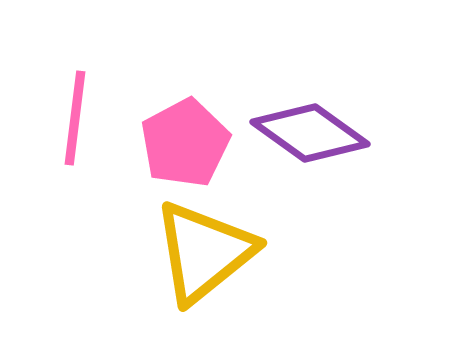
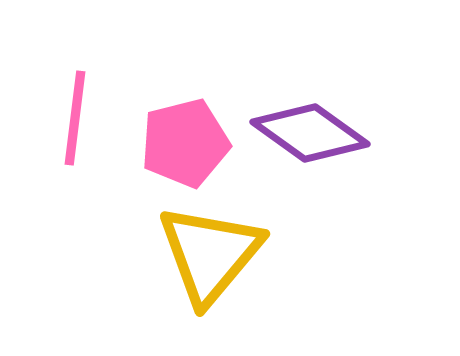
pink pentagon: rotated 14 degrees clockwise
yellow triangle: moved 6 px right, 2 px down; rotated 11 degrees counterclockwise
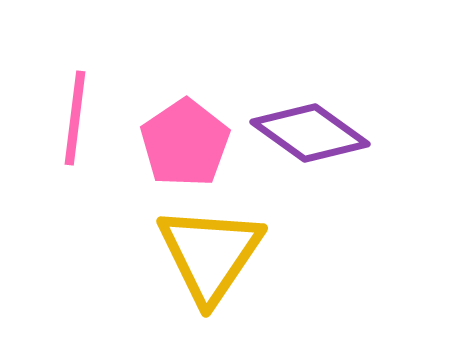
pink pentagon: rotated 20 degrees counterclockwise
yellow triangle: rotated 6 degrees counterclockwise
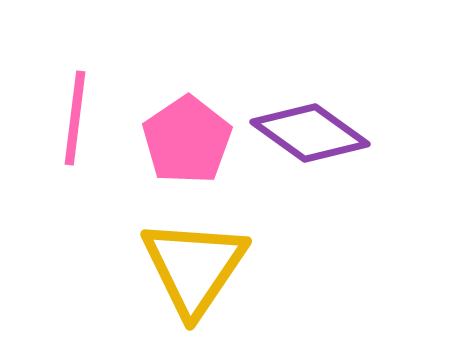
pink pentagon: moved 2 px right, 3 px up
yellow triangle: moved 16 px left, 13 px down
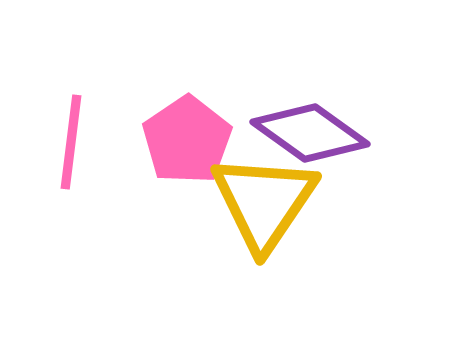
pink line: moved 4 px left, 24 px down
yellow triangle: moved 70 px right, 65 px up
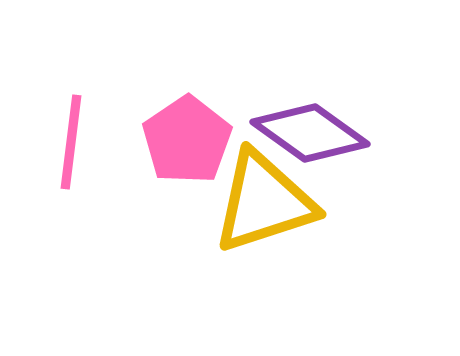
yellow triangle: rotated 38 degrees clockwise
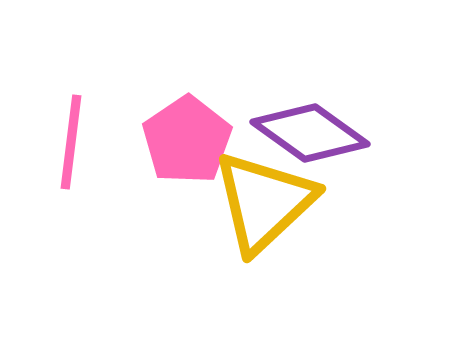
yellow triangle: rotated 25 degrees counterclockwise
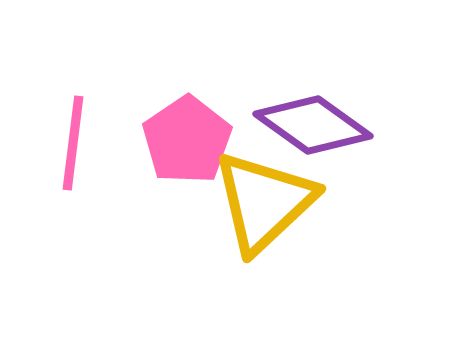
purple diamond: moved 3 px right, 8 px up
pink line: moved 2 px right, 1 px down
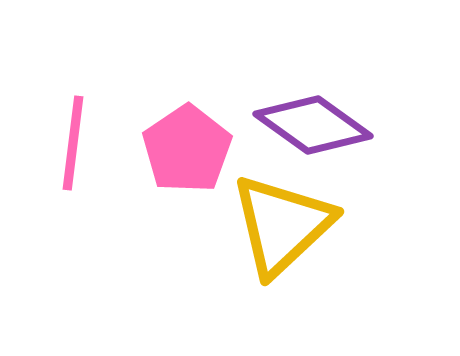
pink pentagon: moved 9 px down
yellow triangle: moved 18 px right, 23 px down
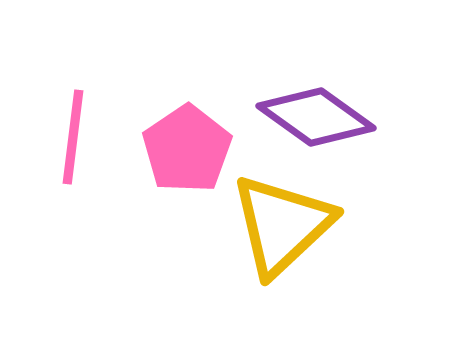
purple diamond: moved 3 px right, 8 px up
pink line: moved 6 px up
